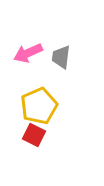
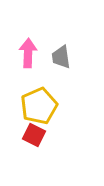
pink arrow: rotated 116 degrees clockwise
gray trapezoid: rotated 15 degrees counterclockwise
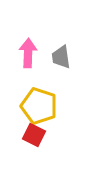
yellow pentagon: rotated 30 degrees counterclockwise
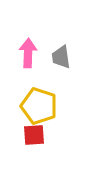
red square: rotated 30 degrees counterclockwise
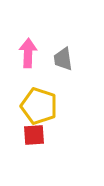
gray trapezoid: moved 2 px right, 2 px down
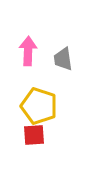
pink arrow: moved 2 px up
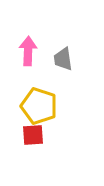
red square: moved 1 px left
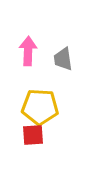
yellow pentagon: moved 1 px right, 1 px down; rotated 15 degrees counterclockwise
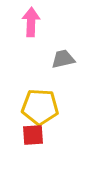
pink arrow: moved 3 px right, 29 px up
gray trapezoid: rotated 85 degrees clockwise
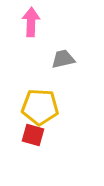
red square: rotated 20 degrees clockwise
